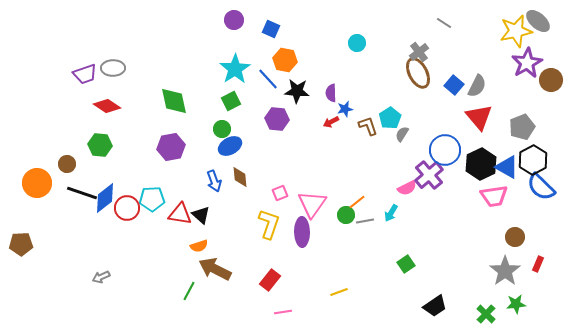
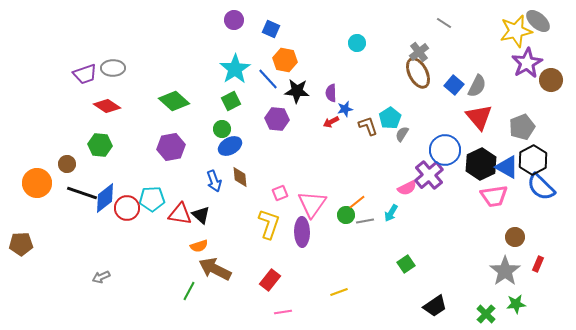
green diamond at (174, 101): rotated 36 degrees counterclockwise
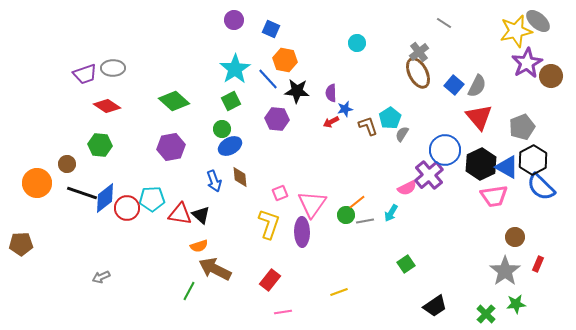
brown circle at (551, 80): moved 4 px up
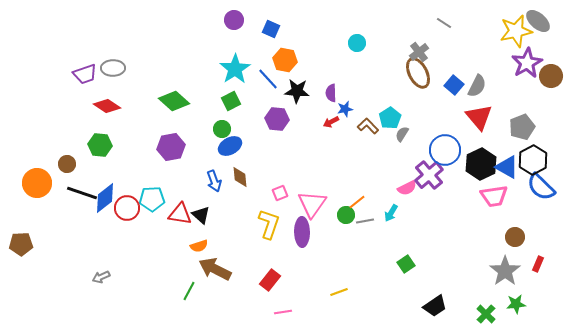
brown L-shape at (368, 126): rotated 25 degrees counterclockwise
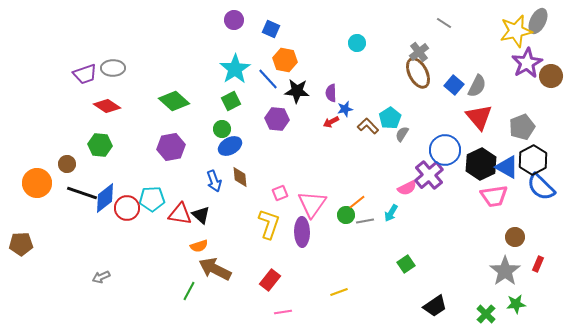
gray ellipse at (538, 21): rotated 75 degrees clockwise
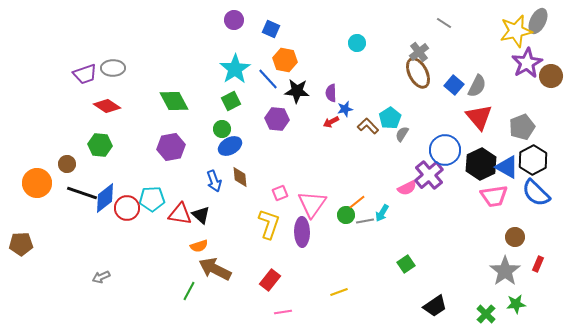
green diamond at (174, 101): rotated 20 degrees clockwise
blue semicircle at (541, 187): moved 5 px left, 6 px down
cyan arrow at (391, 213): moved 9 px left
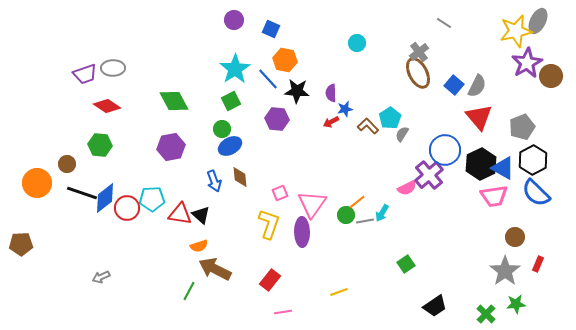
blue triangle at (507, 167): moved 4 px left, 1 px down
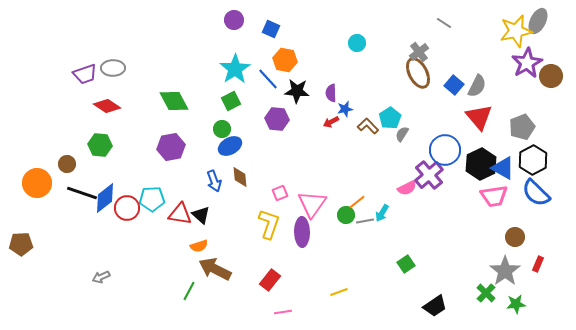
green cross at (486, 314): moved 21 px up
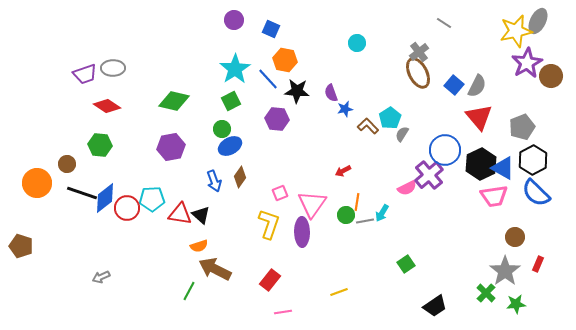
purple semicircle at (331, 93): rotated 18 degrees counterclockwise
green diamond at (174, 101): rotated 48 degrees counterclockwise
red arrow at (331, 122): moved 12 px right, 49 px down
brown diamond at (240, 177): rotated 40 degrees clockwise
orange line at (357, 202): rotated 42 degrees counterclockwise
brown pentagon at (21, 244): moved 2 px down; rotated 20 degrees clockwise
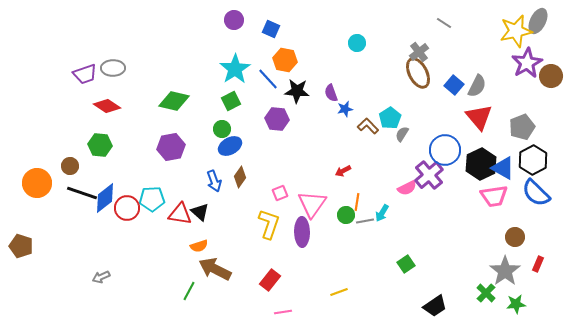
brown circle at (67, 164): moved 3 px right, 2 px down
black triangle at (201, 215): moved 1 px left, 3 px up
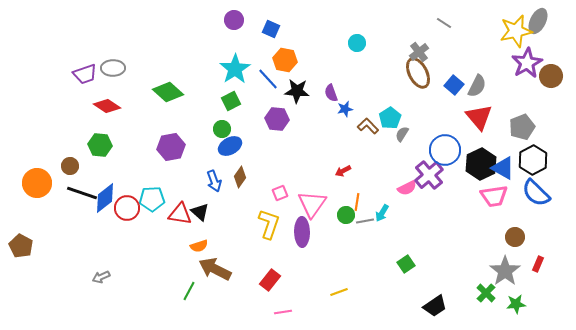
green diamond at (174, 101): moved 6 px left, 9 px up; rotated 28 degrees clockwise
brown pentagon at (21, 246): rotated 10 degrees clockwise
